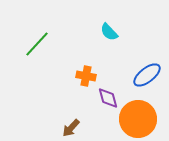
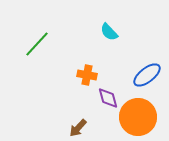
orange cross: moved 1 px right, 1 px up
orange circle: moved 2 px up
brown arrow: moved 7 px right
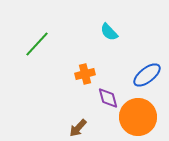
orange cross: moved 2 px left, 1 px up; rotated 24 degrees counterclockwise
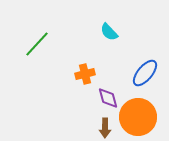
blue ellipse: moved 2 px left, 2 px up; rotated 12 degrees counterclockwise
brown arrow: moved 27 px right; rotated 42 degrees counterclockwise
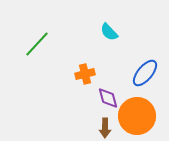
orange circle: moved 1 px left, 1 px up
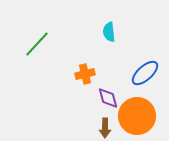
cyan semicircle: rotated 36 degrees clockwise
blue ellipse: rotated 8 degrees clockwise
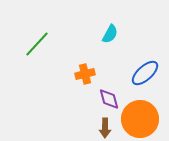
cyan semicircle: moved 1 px right, 2 px down; rotated 144 degrees counterclockwise
purple diamond: moved 1 px right, 1 px down
orange circle: moved 3 px right, 3 px down
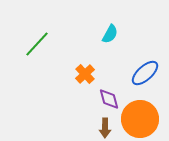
orange cross: rotated 30 degrees counterclockwise
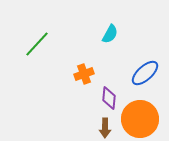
orange cross: moved 1 px left; rotated 24 degrees clockwise
purple diamond: moved 1 px up; rotated 20 degrees clockwise
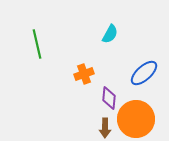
green line: rotated 56 degrees counterclockwise
blue ellipse: moved 1 px left
orange circle: moved 4 px left
